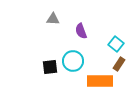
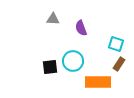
purple semicircle: moved 3 px up
cyan square: rotated 21 degrees counterclockwise
orange rectangle: moved 2 px left, 1 px down
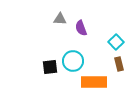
gray triangle: moved 7 px right
cyan square: moved 2 px up; rotated 28 degrees clockwise
brown rectangle: rotated 48 degrees counterclockwise
orange rectangle: moved 4 px left
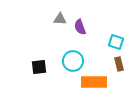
purple semicircle: moved 1 px left, 1 px up
cyan square: rotated 28 degrees counterclockwise
black square: moved 11 px left
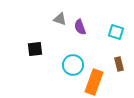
gray triangle: rotated 16 degrees clockwise
cyan square: moved 10 px up
cyan circle: moved 4 px down
black square: moved 4 px left, 18 px up
orange rectangle: rotated 70 degrees counterclockwise
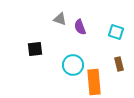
orange rectangle: rotated 25 degrees counterclockwise
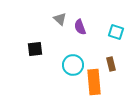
gray triangle: rotated 24 degrees clockwise
brown rectangle: moved 8 px left
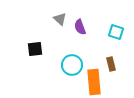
cyan circle: moved 1 px left
